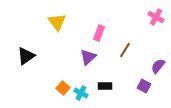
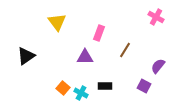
purple triangle: moved 3 px left; rotated 42 degrees clockwise
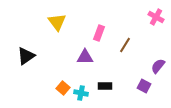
brown line: moved 5 px up
cyan cross: rotated 16 degrees counterclockwise
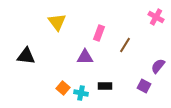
black triangle: rotated 42 degrees clockwise
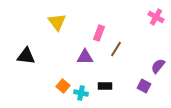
brown line: moved 9 px left, 4 px down
orange square: moved 2 px up
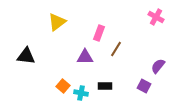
yellow triangle: rotated 30 degrees clockwise
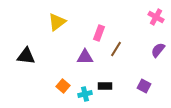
purple semicircle: moved 16 px up
cyan cross: moved 4 px right, 1 px down; rotated 24 degrees counterclockwise
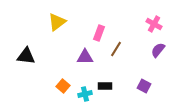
pink cross: moved 2 px left, 7 px down
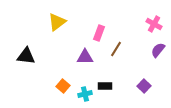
purple square: rotated 16 degrees clockwise
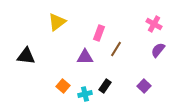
black rectangle: rotated 56 degrees counterclockwise
